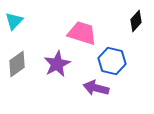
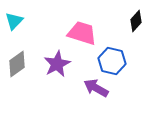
purple arrow: rotated 15 degrees clockwise
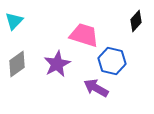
pink trapezoid: moved 2 px right, 2 px down
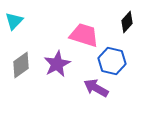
black diamond: moved 9 px left, 1 px down
gray diamond: moved 4 px right, 1 px down
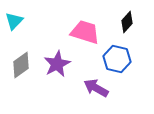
pink trapezoid: moved 1 px right, 3 px up
blue hexagon: moved 5 px right, 2 px up
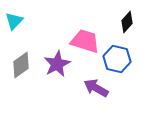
pink trapezoid: moved 9 px down
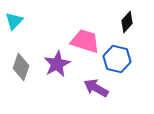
gray diamond: moved 2 px down; rotated 36 degrees counterclockwise
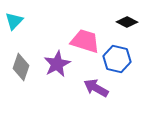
black diamond: rotated 75 degrees clockwise
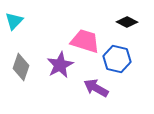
purple star: moved 3 px right, 1 px down
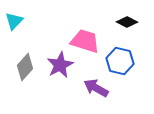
blue hexagon: moved 3 px right, 2 px down
gray diamond: moved 4 px right; rotated 24 degrees clockwise
